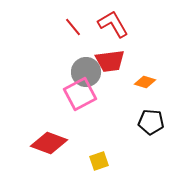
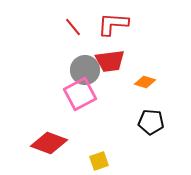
red L-shape: rotated 56 degrees counterclockwise
gray circle: moved 1 px left, 2 px up
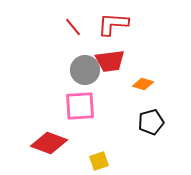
orange diamond: moved 2 px left, 2 px down
pink square: moved 12 px down; rotated 24 degrees clockwise
black pentagon: rotated 20 degrees counterclockwise
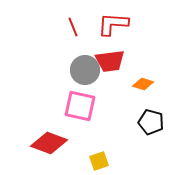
red line: rotated 18 degrees clockwise
pink square: rotated 16 degrees clockwise
black pentagon: rotated 30 degrees clockwise
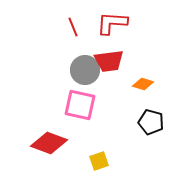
red L-shape: moved 1 px left, 1 px up
red trapezoid: moved 1 px left
pink square: moved 1 px up
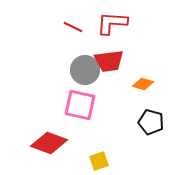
red line: rotated 42 degrees counterclockwise
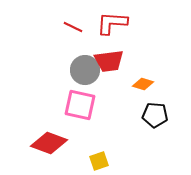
black pentagon: moved 4 px right, 7 px up; rotated 10 degrees counterclockwise
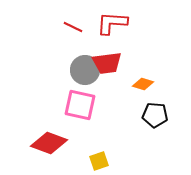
red trapezoid: moved 2 px left, 2 px down
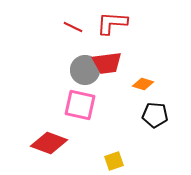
yellow square: moved 15 px right
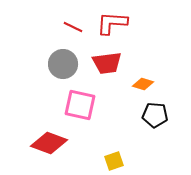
gray circle: moved 22 px left, 6 px up
